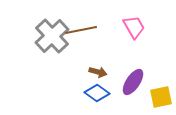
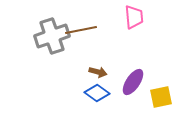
pink trapezoid: moved 10 px up; rotated 25 degrees clockwise
gray cross: rotated 24 degrees clockwise
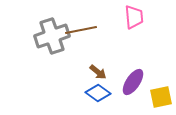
brown arrow: rotated 24 degrees clockwise
blue diamond: moved 1 px right
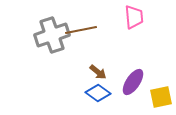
gray cross: moved 1 px up
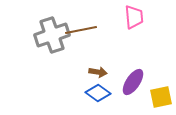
brown arrow: rotated 30 degrees counterclockwise
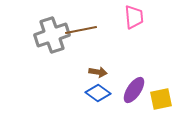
purple ellipse: moved 1 px right, 8 px down
yellow square: moved 2 px down
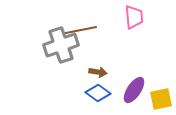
gray cross: moved 9 px right, 10 px down
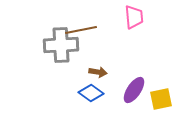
gray cross: rotated 16 degrees clockwise
blue diamond: moved 7 px left
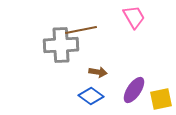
pink trapezoid: rotated 25 degrees counterclockwise
blue diamond: moved 3 px down
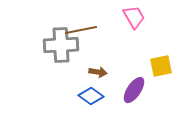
yellow square: moved 33 px up
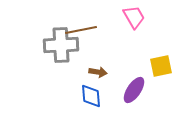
blue diamond: rotated 50 degrees clockwise
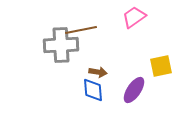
pink trapezoid: rotated 95 degrees counterclockwise
blue diamond: moved 2 px right, 6 px up
